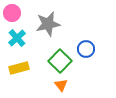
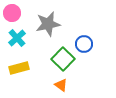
blue circle: moved 2 px left, 5 px up
green square: moved 3 px right, 2 px up
orange triangle: rotated 16 degrees counterclockwise
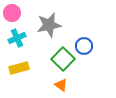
gray star: moved 1 px right, 1 px down
cyan cross: rotated 18 degrees clockwise
blue circle: moved 2 px down
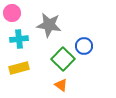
gray star: rotated 20 degrees clockwise
cyan cross: moved 2 px right, 1 px down; rotated 18 degrees clockwise
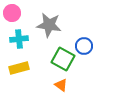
green square: rotated 15 degrees counterclockwise
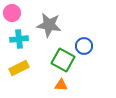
green square: moved 1 px down
yellow rectangle: rotated 12 degrees counterclockwise
orange triangle: rotated 32 degrees counterclockwise
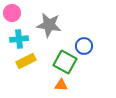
green square: moved 2 px right, 2 px down
yellow rectangle: moved 7 px right, 7 px up
